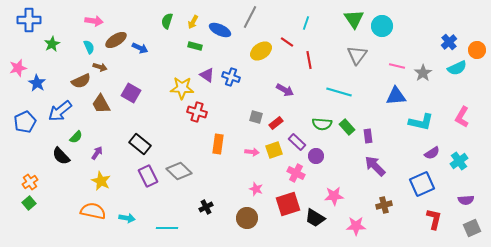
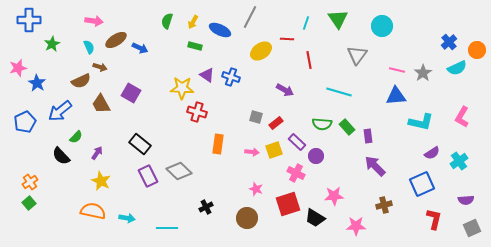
green triangle at (354, 19): moved 16 px left
red line at (287, 42): moved 3 px up; rotated 32 degrees counterclockwise
pink line at (397, 66): moved 4 px down
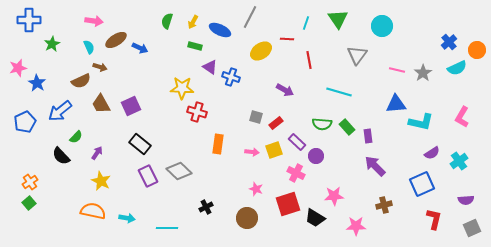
purple triangle at (207, 75): moved 3 px right, 8 px up
purple square at (131, 93): moved 13 px down; rotated 36 degrees clockwise
blue triangle at (396, 96): moved 8 px down
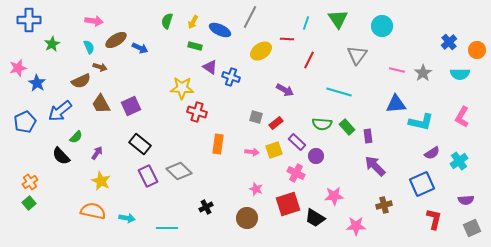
red line at (309, 60): rotated 36 degrees clockwise
cyan semicircle at (457, 68): moved 3 px right, 6 px down; rotated 24 degrees clockwise
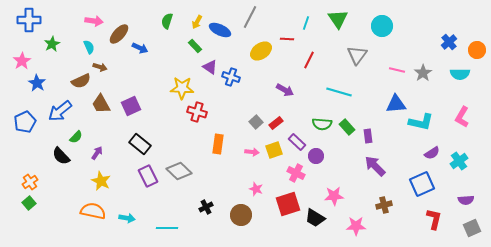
yellow arrow at (193, 22): moved 4 px right
brown ellipse at (116, 40): moved 3 px right, 6 px up; rotated 15 degrees counterclockwise
green rectangle at (195, 46): rotated 32 degrees clockwise
pink star at (18, 68): moved 4 px right, 7 px up; rotated 18 degrees counterclockwise
gray square at (256, 117): moved 5 px down; rotated 32 degrees clockwise
brown circle at (247, 218): moved 6 px left, 3 px up
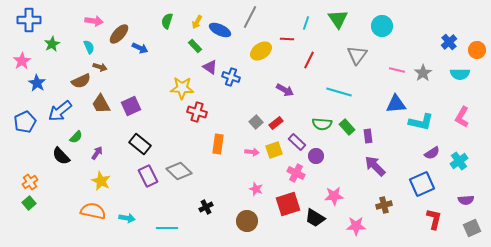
brown circle at (241, 215): moved 6 px right, 6 px down
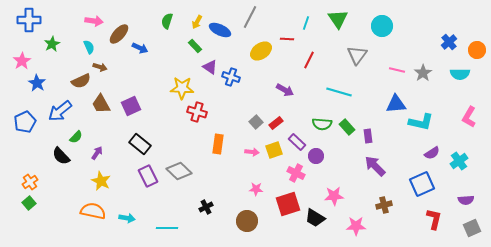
pink L-shape at (462, 117): moved 7 px right
pink star at (256, 189): rotated 16 degrees counterclockwise
